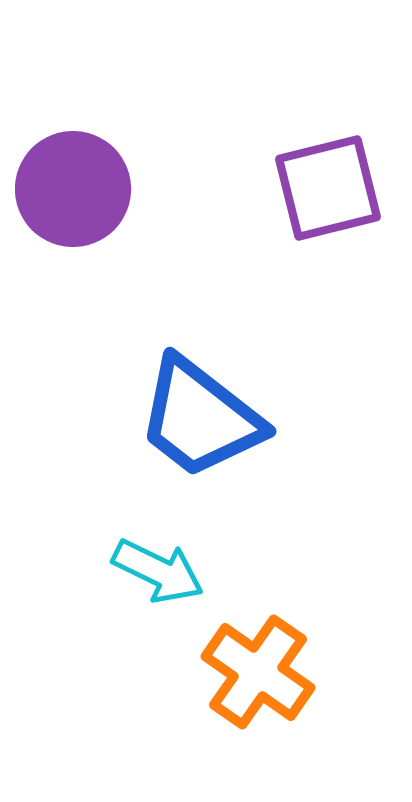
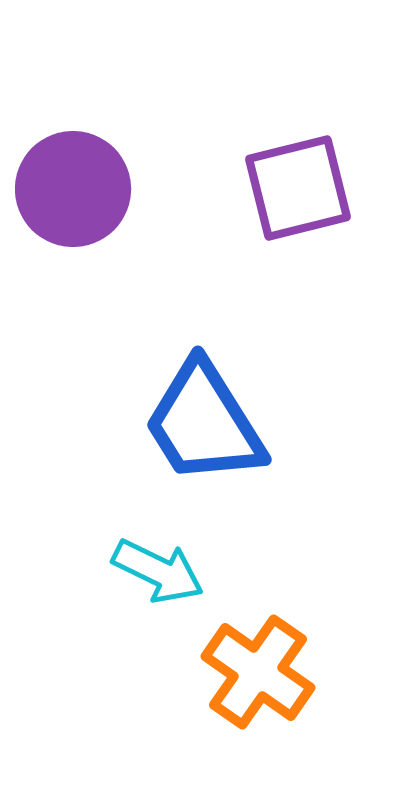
purple square: moved 30 px left
blue trapezoid: moved 4 px right, 5 px down; rotated 20 degrees clockwise
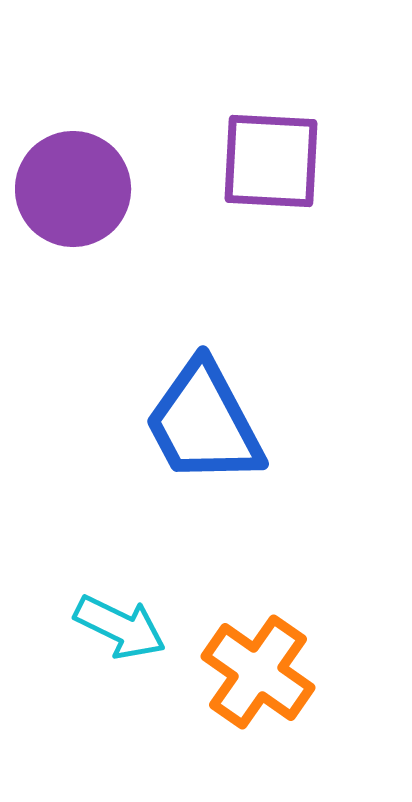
purple square: moved 27 px left, 27 px up; rotated 17 degrees clockwise
blue trapezoid: rotated 4 degrees clockwise
cyan arrow: moved 38 px left, 56 px down
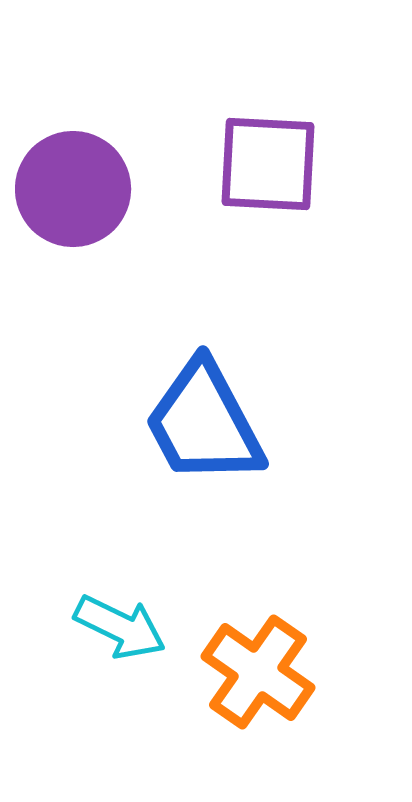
purple square: moved 3 px left, 3 px down
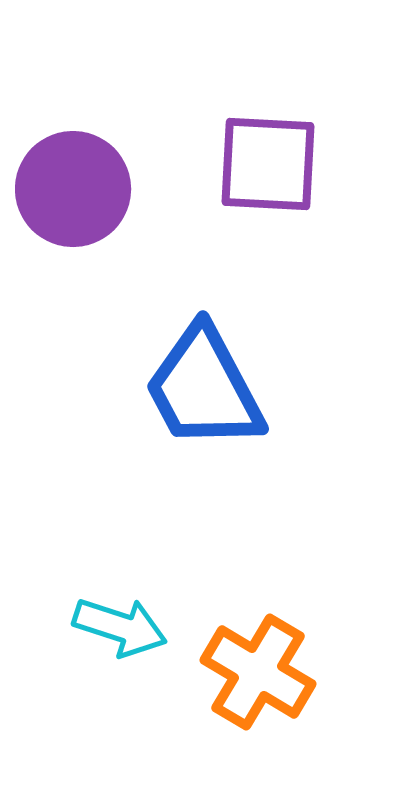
blue trapezoid: moved 35 px up
cyan arrow: rotated 8 degrees counterclockwise
orange cross: rotated 4 degrees counterclockwise
